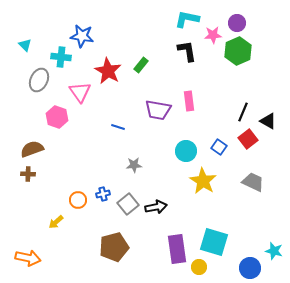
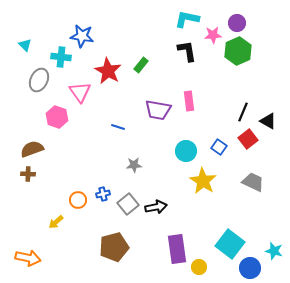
cyan square: moved 16 px right, 2 px down; rotated 20 degrees clockwise
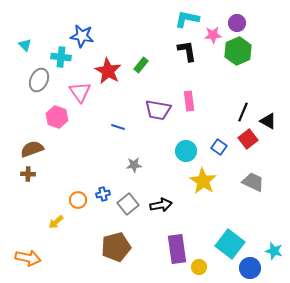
black arrow: moved 5 px right, 2 px up
brown pentagon: moved 2 px right
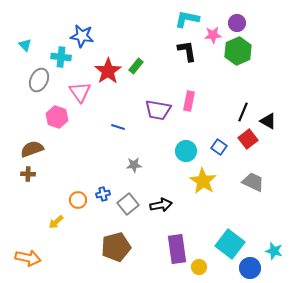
green rectangle: moved 5 px left, 1 px down
red star: rotated 8 degrees clockwise
pink rectangle: rotated 18 degrees clockwise
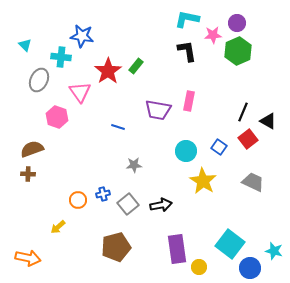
yellow arrow: moved 2 px right, 5 px down
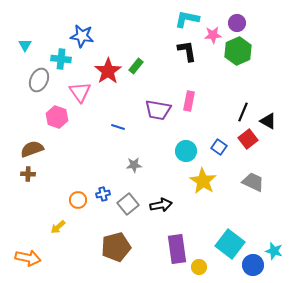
cyan triangle: rotated 16 degrees clockwise
cyan cross: moved 2 px down
blue circle: moved 3 px right, 3 px up
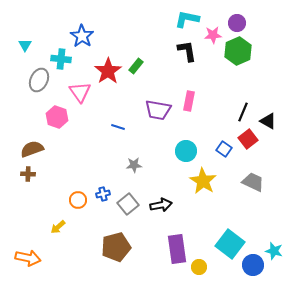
blue star: rotated 25 degrees clockwise
blue square: moved 5 px right, 2 px down
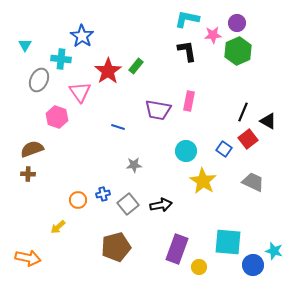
cyan square: moved 2 px left, 2 px up; rotated 32 degrees counterclockwise
purple rectangle: rotated 28 degrees clockwise
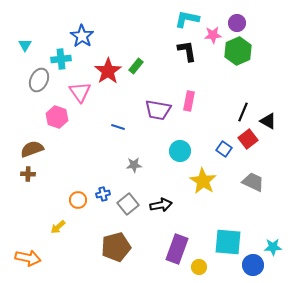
cyan cross: rotated 12 degrees counterclockwise
cyan circle: moved 6 px left
cyan star: moved 1 px left, 4 px up; rotated 18 degrees counterclockwise
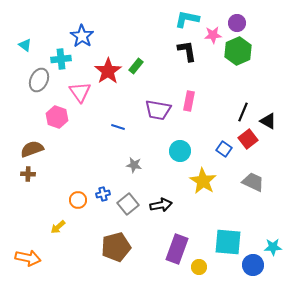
cyan triangle: rotated 24 degrees counterclockwise
gray star: rotated 14 degrees clockwise
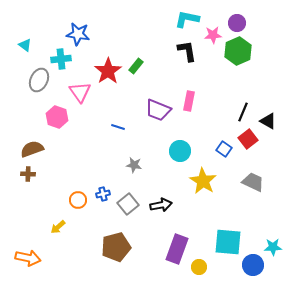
blue star: moved 4 px left, 2 px up; rotated 25 degrees counterclockwise
purple trapezoid: rotated 12 degrees clockwise
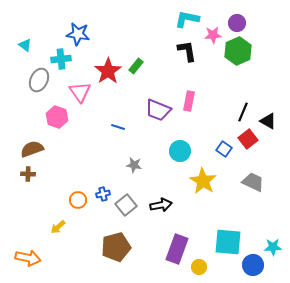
gray square: moved 2 px left, 1 px down
